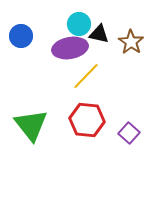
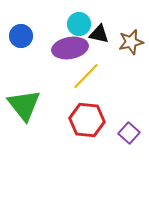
brown star: rotated 25 degrees clockwise
green triangle: moved 7 px left, 20 px up
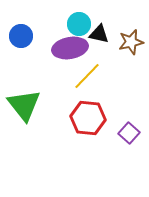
yellow line: moved 1 px right
red hexagon: moved 1 px right, 2 px up
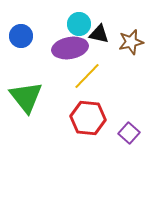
green triangle: moved 2 px right, 8 px up
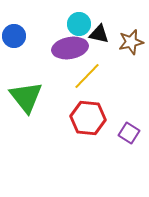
blue circle: moved 7 px left
purple square: rotated 10 degrees counterclockwise
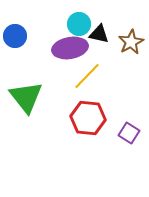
blue circle: moved 1 px right
brown star: rotated 15 degrees counterclockwise
